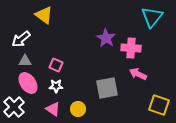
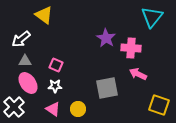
white star: moved 1 px left
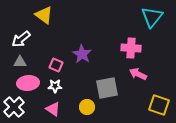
purple star: moved 24 px left, 16 px down
gray triangle: moved 5 px left, 1 px down
pink ellipse: rotated 60 degrees counterclockwise
yellow circle: moved 9 px right, 2 px up
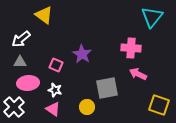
white star: moved 4 px down; rotated 16 degrees clockwise
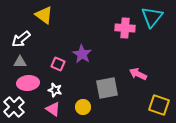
pink cross: moved 6 px left, 20 px up
pink square: moved 2 px right, 1 px up
yellow circle: moved 4 px left
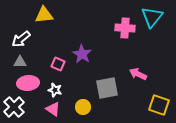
yellow triangle: rotated 42 degrees counterclockwise
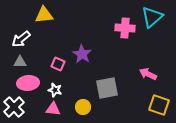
cyan triangle: rotated 10 degrees clockwise
pink arrow: moved 10 px right
pink triangle: rotated 28 degrees counterclockwise
